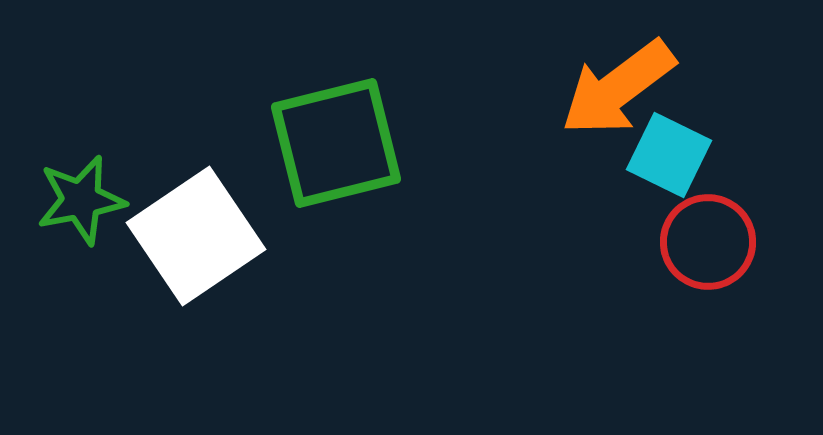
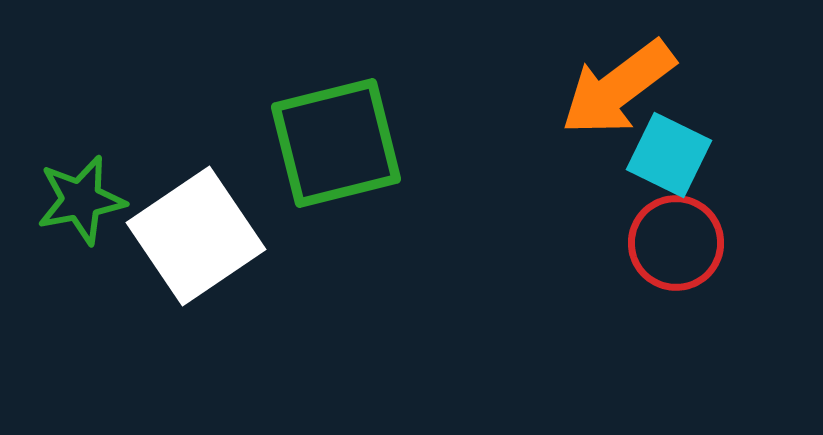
red circle: moved 32 px left, 1 px down
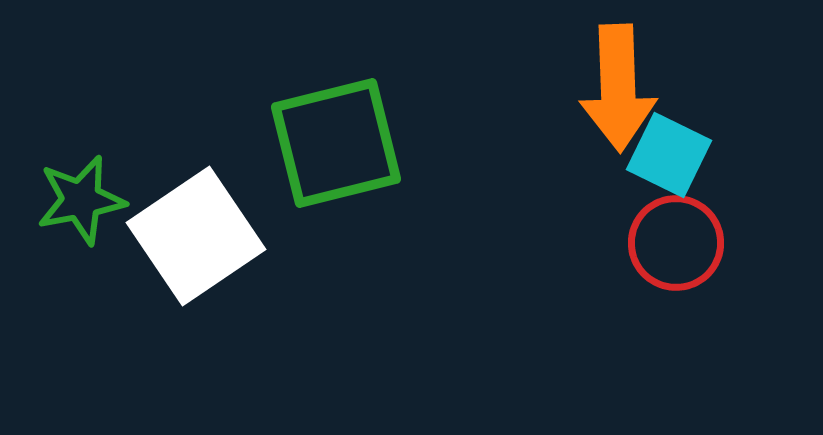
orange arrow: rotated 55 degrees counterclockwise
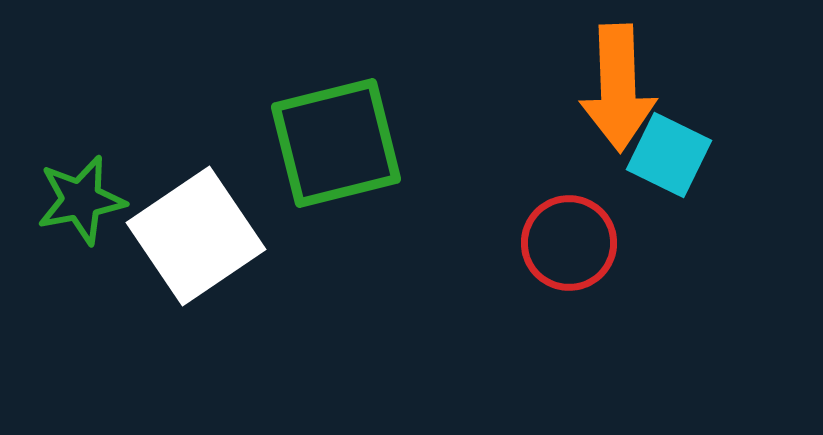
red circle: moved 107 px left
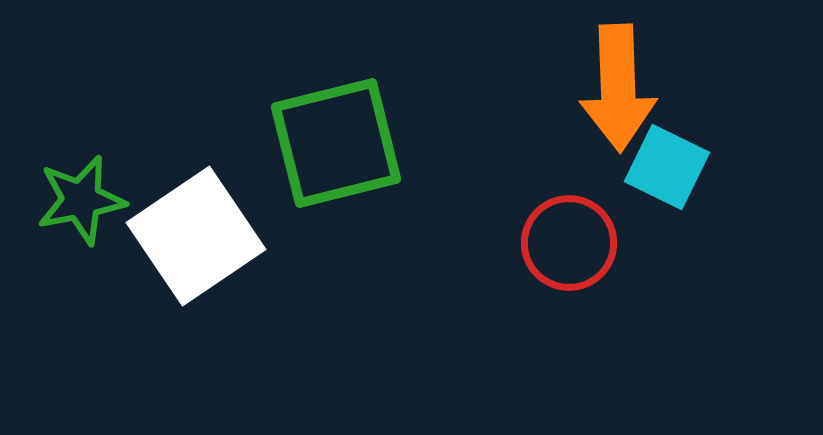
cyan square: moved 2 px left, 12 px down
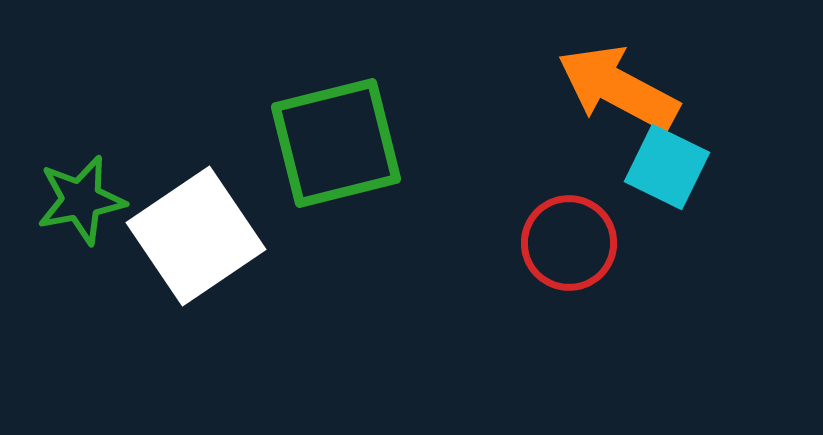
orange arrow: rotated 120 degrees clockwise
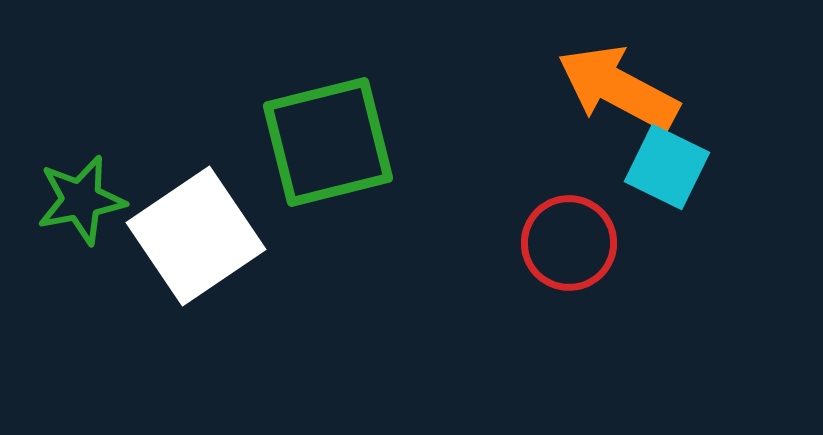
green square: moved 8 px left, 1 px up
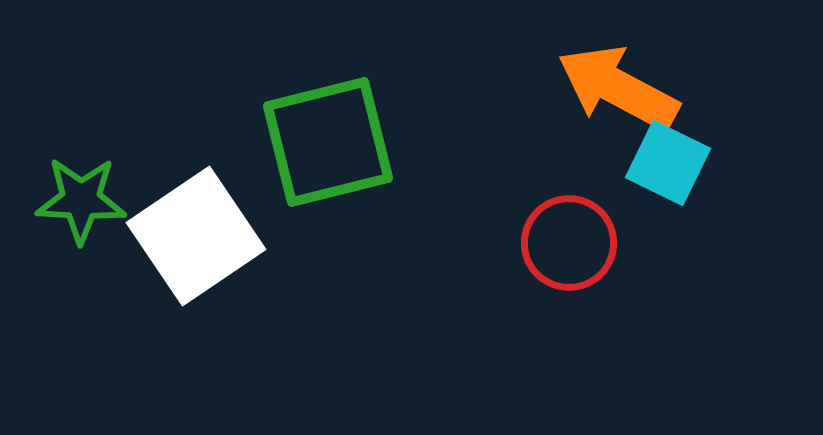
cyan square: moved 1 px right, 4 px up
green star: rotated 14 degrees clockwise
